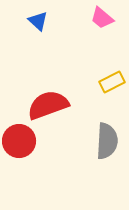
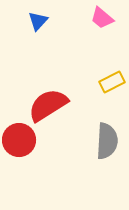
blue triangle: rotated 30 degrees clockwise
red semicircle: rotated 12 degrees counterclockwise
red circle: moved 1 px up
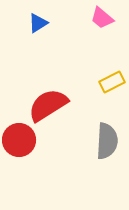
blue triangle: moved 2 px down; rotated 15 degrees clockwise
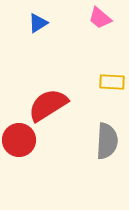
pink trapezoid: moved 2 px left
yellow rectangle: rotated 30 degrees clockwise
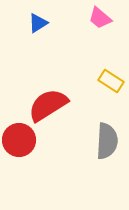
yellow rectangle: moved 1 px left, 1 px up; rotated 30 degrees clockwise
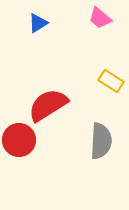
gray semicircle: moved 6 px left
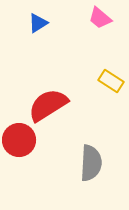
gray semicircle: moved 10 px left, 22 px down
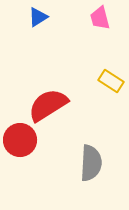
pink trapezoid: rotated 35 degrees clockwise
blue triangle: moved 6 px up
red circle: moved 1 px right
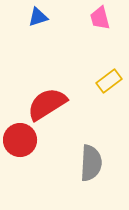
blue triangle: rotated 15 degrees clockwise
yellow rectangle: moved 2 px left; rotated 70 degrees counterclockwise
red semicircle: moved 1 px left, 1 px up
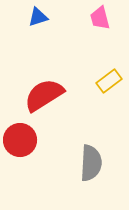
red semicircle: moved 3 px left, 9 px up
